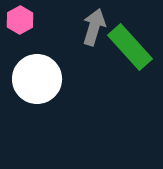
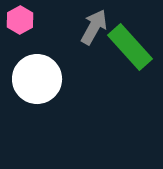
gray arrow: rotated 12 degrees clockwise
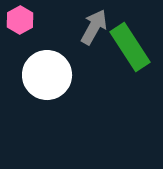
green rectangle: rotated 9 degrees clockwise
white circle: moved 10 px right, 4 px up
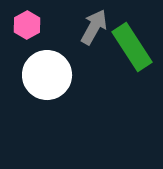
pink hexagon: moved 7 px right, 5 px down
green rectangle: moved 2 px right
